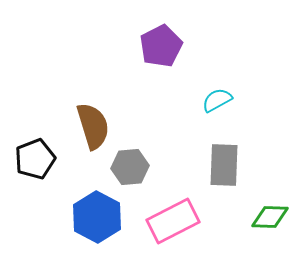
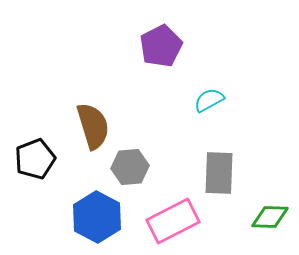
cyan semicircle: moved 8 px left
gray rectangle: moved 5 px left, 8 px down
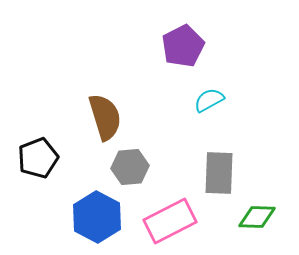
purple pentagon: moved 22 px right
brown semicircle: moved 12 px right, 9 px up
black pentagon: moved 3 px right, 1 px up
green diamond: moved 13 px left
pink rectangle: moved 3 px left
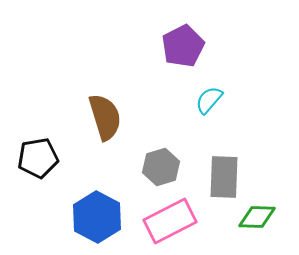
cyan semicircle: rotated 20 degrees counterclockwise
black pentagon: rotated 12 degrees clockwise
gray hexagon: moved 31 px right; rotated 12 degrees counterclockwise
gray rectangle: moved 5 px right, 4 px down
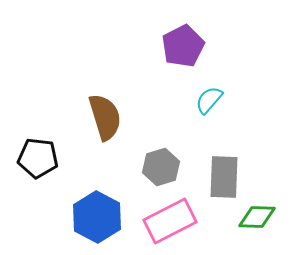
black pentagon: rotated 15 degrees clockwise
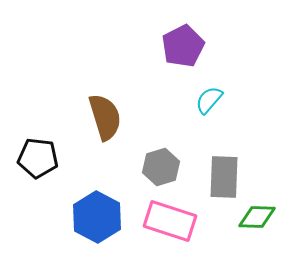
pink rectangle: rotated 45 degrees clockwise
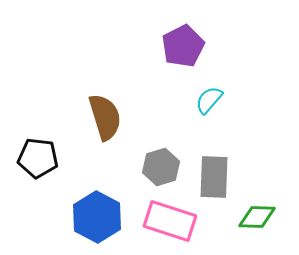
gray rectangle: moved 10 px left
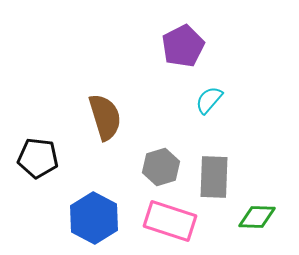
blue hexagon: moved 3 px left, 1 px down
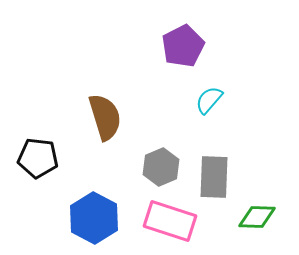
gray hexagon: rotated 6 degrees counterclockwise
